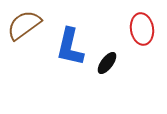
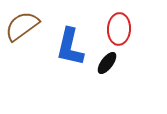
brown semicircle: moved 2 px left, 1 px down
red ellipse: moved 23 px left; rotated 12 degrees clockwise
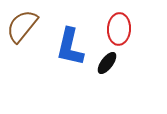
brown semicircle: rotated 15 degrees counterclockwise
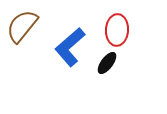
red ellipse: moved 2 px left, 1 px down
blue L-shape: rotated 36 degrees clockwise
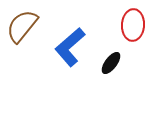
red ellipse: moved 16 px right, 5 px up
black ellipse: moved 4 px right
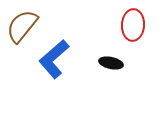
blue L-shape: moved 16 px left, 12 px down
black ellipse: rotated 65 degrees clockwise
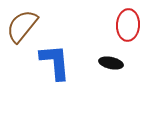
red ellipse: moved 5 px left
blue L-shape: moved 1 px right, 3 px down; rotated 126 degrees clockwise
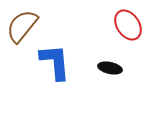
red ellipse: rotated 36 degrees counterclockwise
black ellipse: moved 1 px left, 5 px down
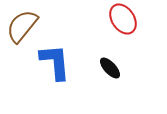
red ellipse: moved 5 px left, 6 px up
black ellipse: rotated 35 degrees clockwise
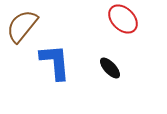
red ellipse: rotated 12 degrees counterclockwise
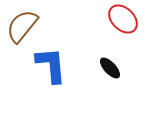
blue L-shape: moved 4 px left, 3 px down
